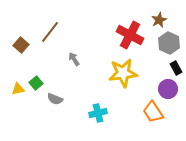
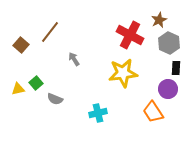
black rectangle: rotated 32 degrees clockwise
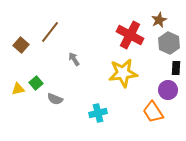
purple circle: moved 1 px down
